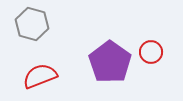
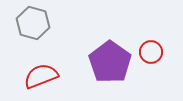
gray hexagon: moved 1 px right, 1 px up
red semicircle: moved 1 px right
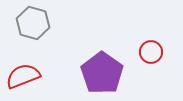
purple pentagon: moved 8 px left, 11 px down
red semicircle: moved 18 px left
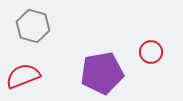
gray hexagon: moved 3 px down
purple pentagon: rotated 27 degrees clockwise
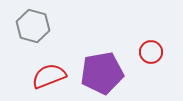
red semicircle: moved 26 px right
